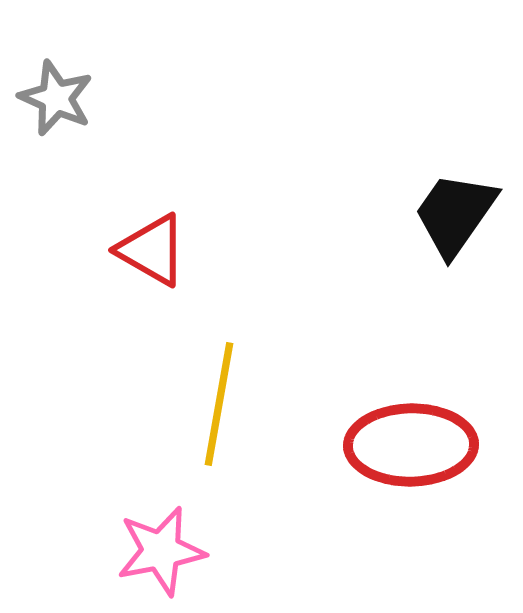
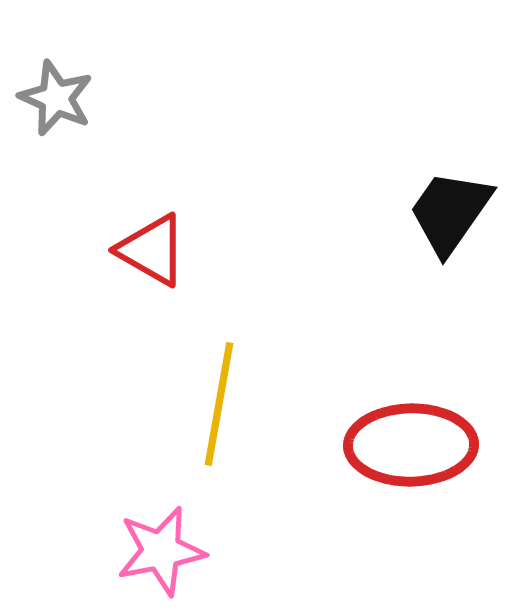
black trapezoid: moved 5 px left, 2 px up
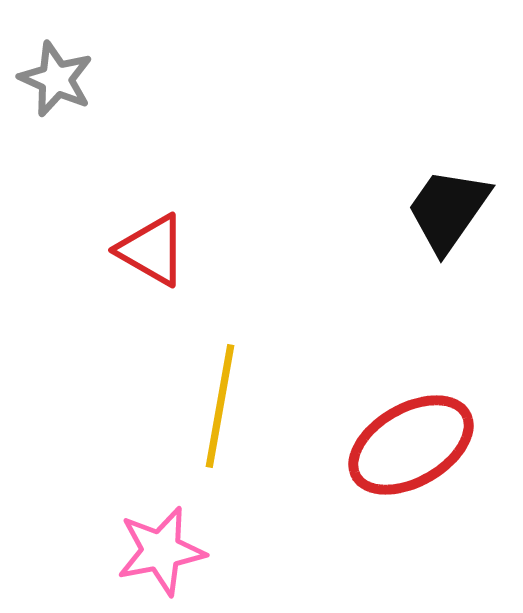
gray star: moved 19 px up
black trapezoid: moved 2 px left, 2 px up
yellow line: moved 1 px right, 2 px down
red ellipse: rotated 29 degrees counterclockwise
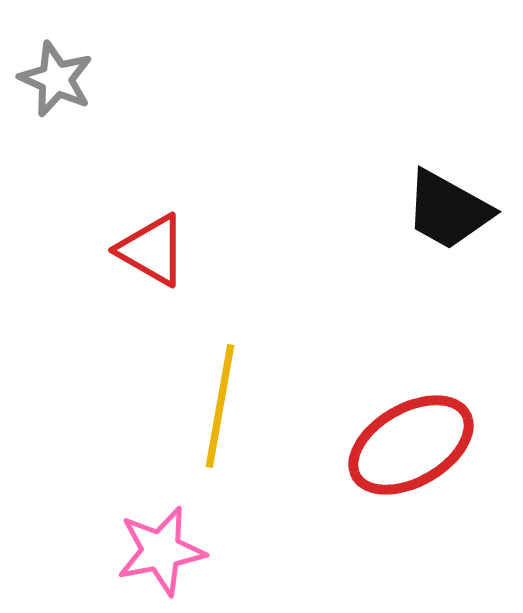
black trapezoid: rotated 96 degrees counterclockwise
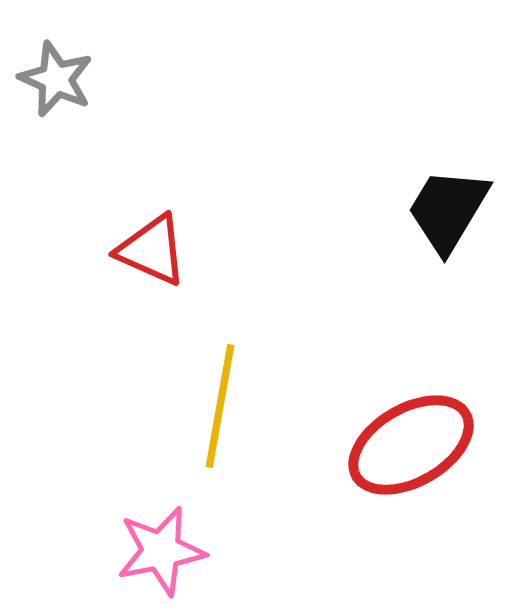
black trapezoid: rotated 92 degrees clockwise
red triangle: rotated 6 degrees counterclockwise
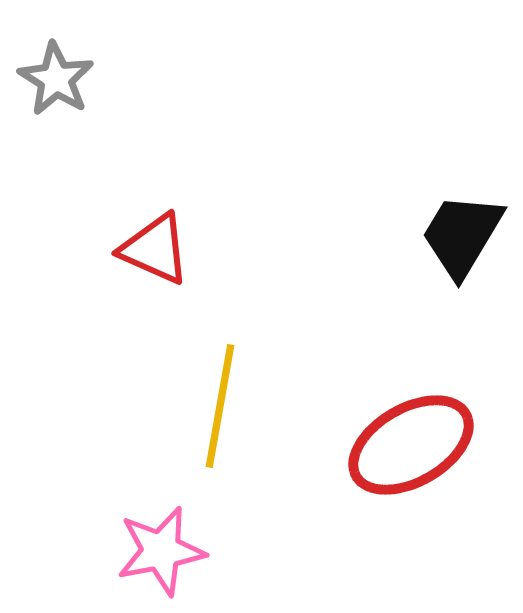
gray star: rotated 8 degrees clockwise
black trapezoid: moved 14 px right, 25 px down
red triangle: moved 3 px right, 1 px up
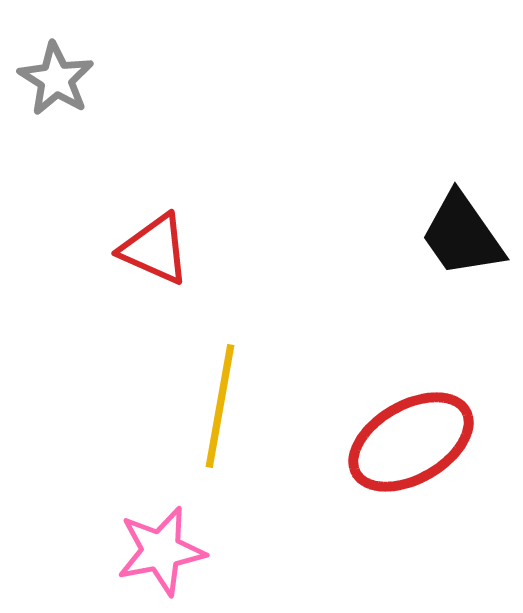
black trapezoid: rotated 66 degrees counterclockwise
red ellipse: moved 3 px up
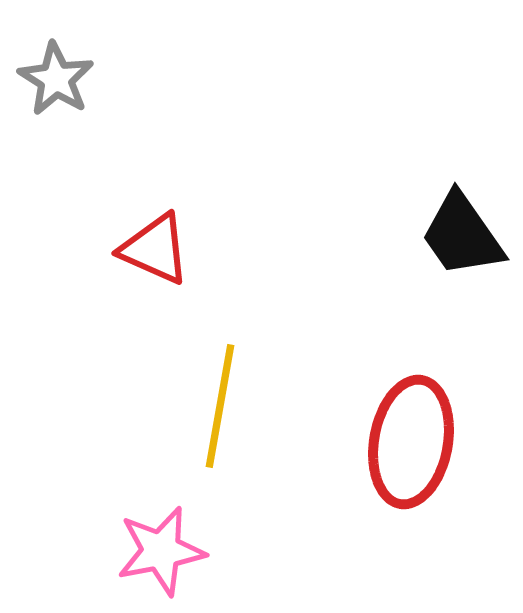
red ellipse: rotated 50 degrees counterclockwise
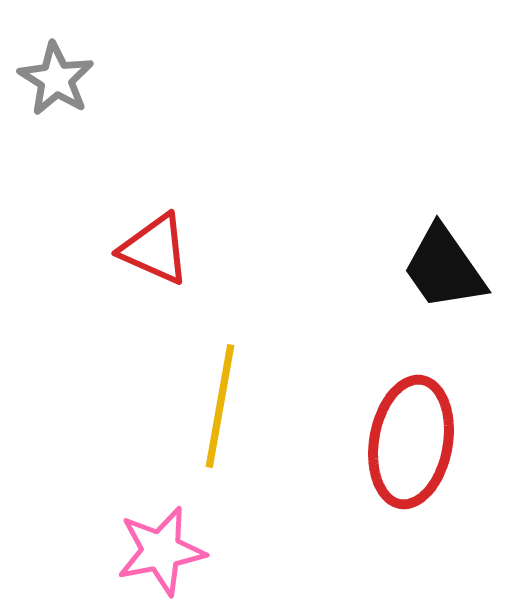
black trapezoid: moved 18 px left, 33 px down
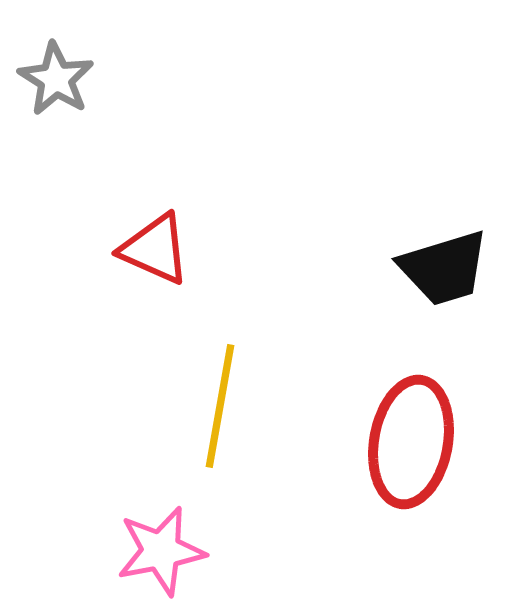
black trapezoid: rotated 72 degrees counterclockwise
